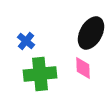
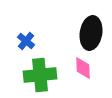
black ellipse: rotated 20 degrees counterclockwise
green cross: moved 1 px down
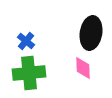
green cross: moved 11 px left, 2 px up
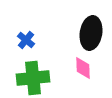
blue cross: moved 1 px up
green cross: moved 4 px right, 5 px down
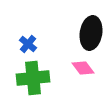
blue cross: moved 2 px right, 4 px down
pink diamond: rotated 35 degrees counterclockwise
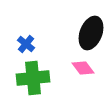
black ellipse: rotated 12 degrees clockwise
blue cross: moved 2 px left
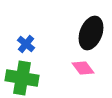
green cross: moved 11 px left; rotated 16 degrees clockwise
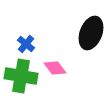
pink diamond: moved 28 px left
green cross: moved 1 px left, 2 px up
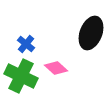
pink diamond: moved 1 px right; rotated 10 degrees counterclockwise
green cross: rotated 16 degrees clockwise
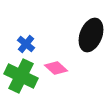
black ellipse: moved 2 px down
